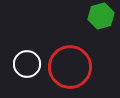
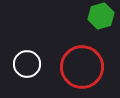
red circle: moved 12 px right
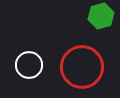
white circle: moved 2 px right, 1 px down
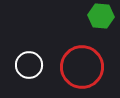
green hexagon: rotated 20 degrees clockwise
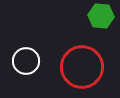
white circle: moved 3 px left, 4 px up
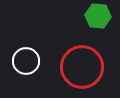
green hexagon: moved 3 px left
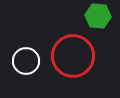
red circle: moved 9 px left, 11 px up
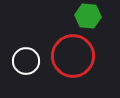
green hexagon: moved 10 px left
